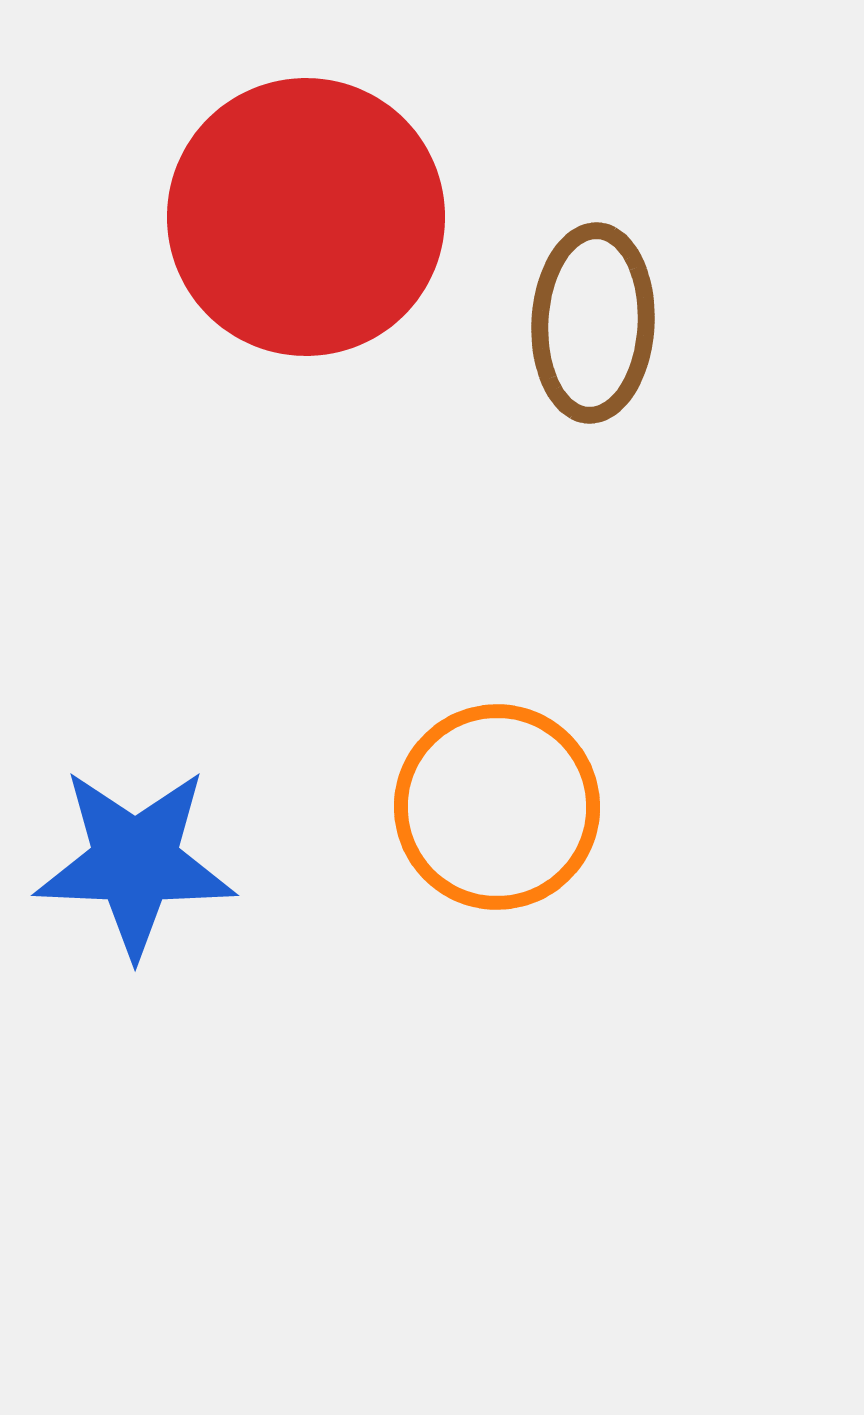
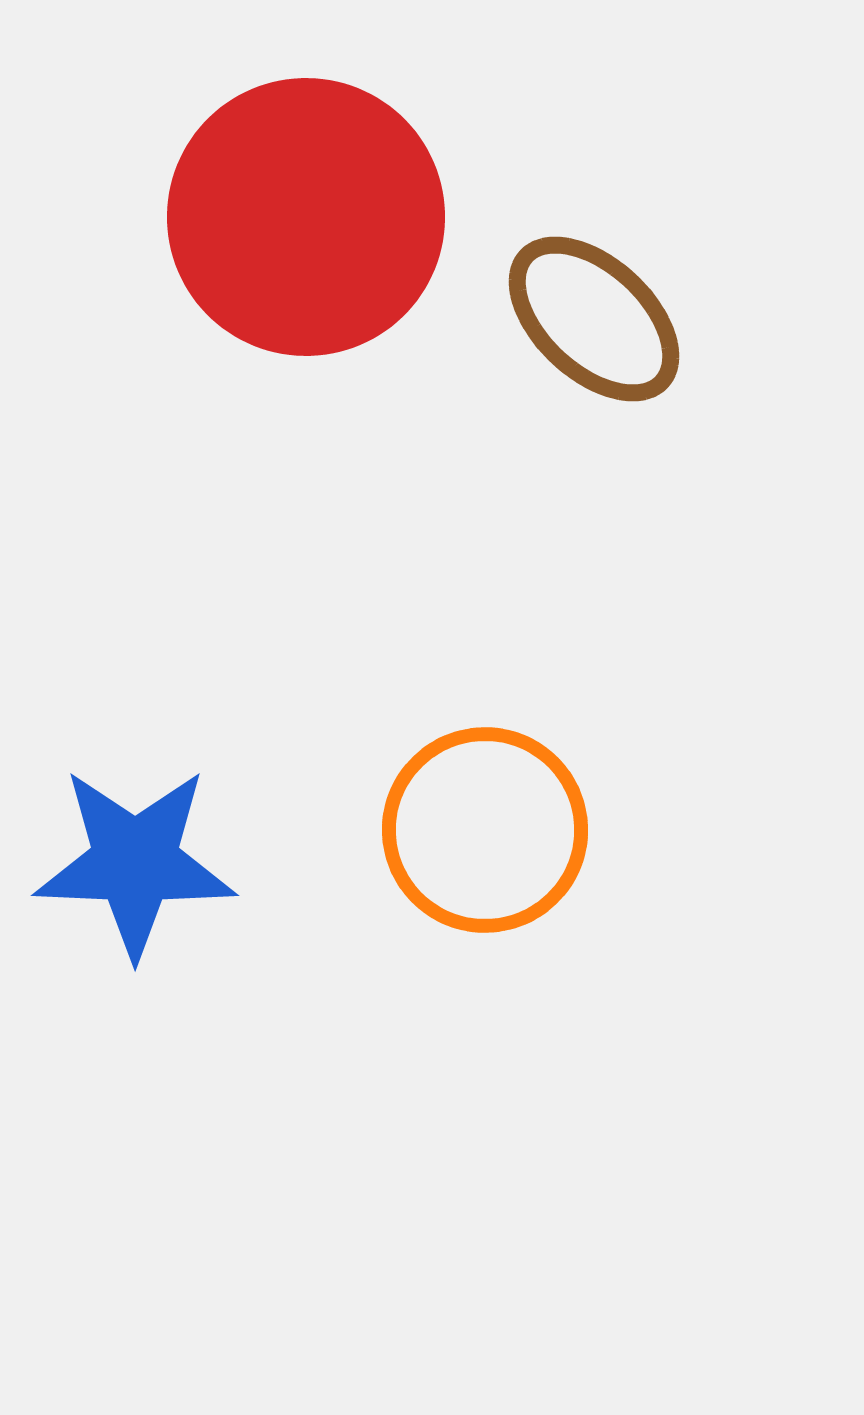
brown ellipse: moved 1 px right, 4 px up; rotated 50 degrees counterclockwise
orange circle: moved 12 px left, 23 px down
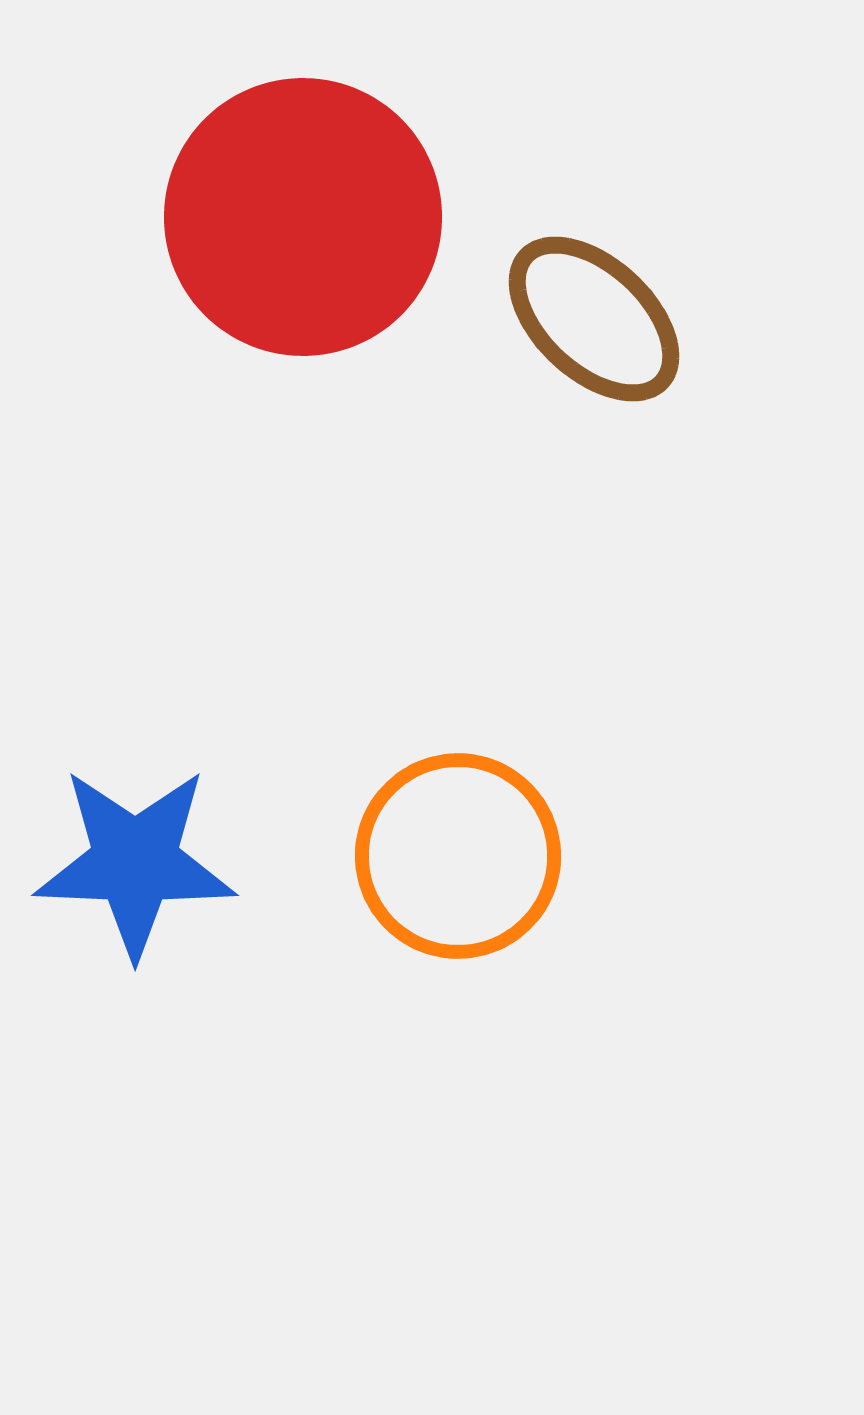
red circle: moved 3 px left
orange circle: moved 27 px left, 26 px down
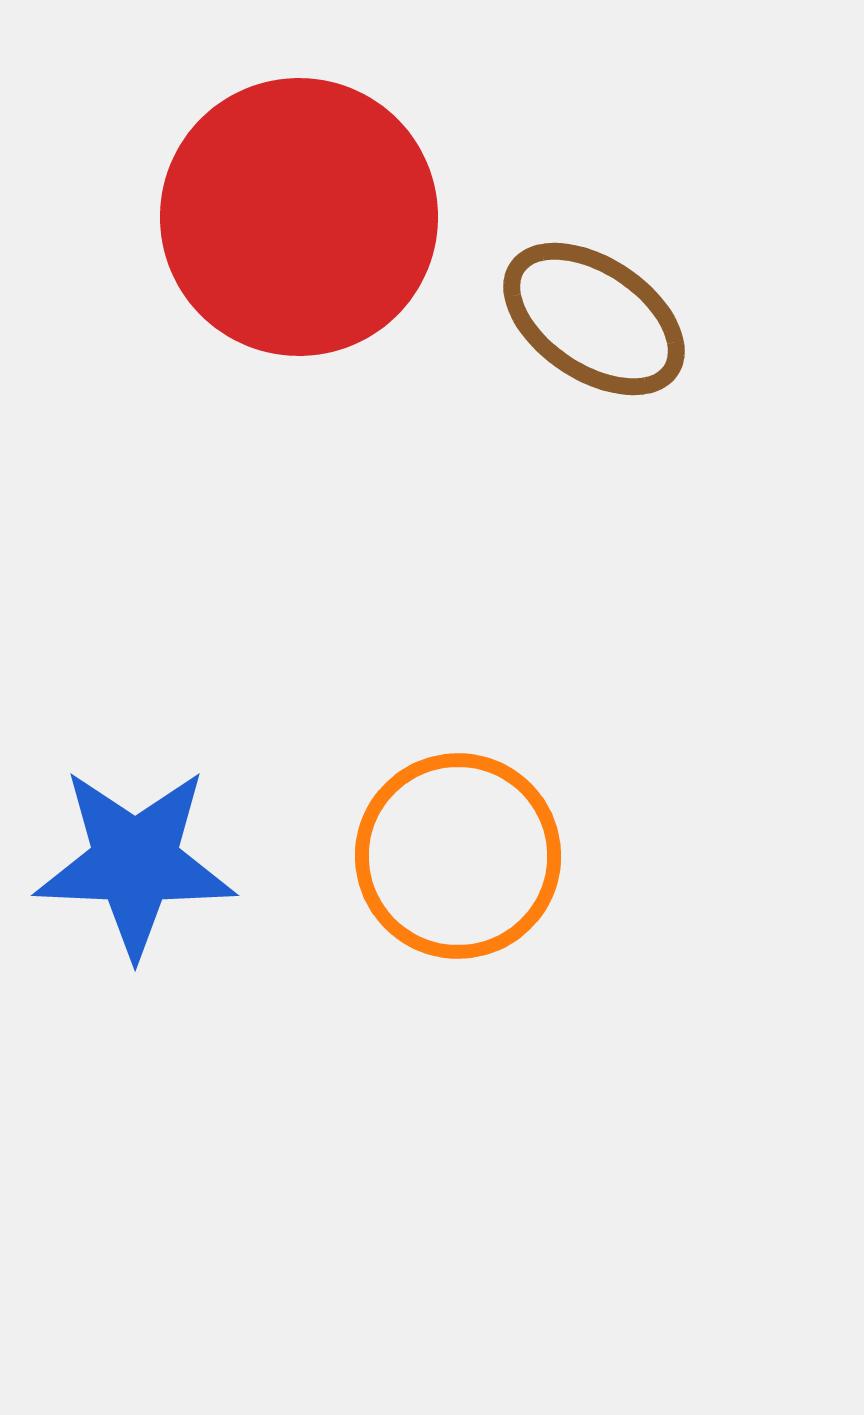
red circle: moved 4 px left
brown ellipse: rotated 9 degrees counterclockwise
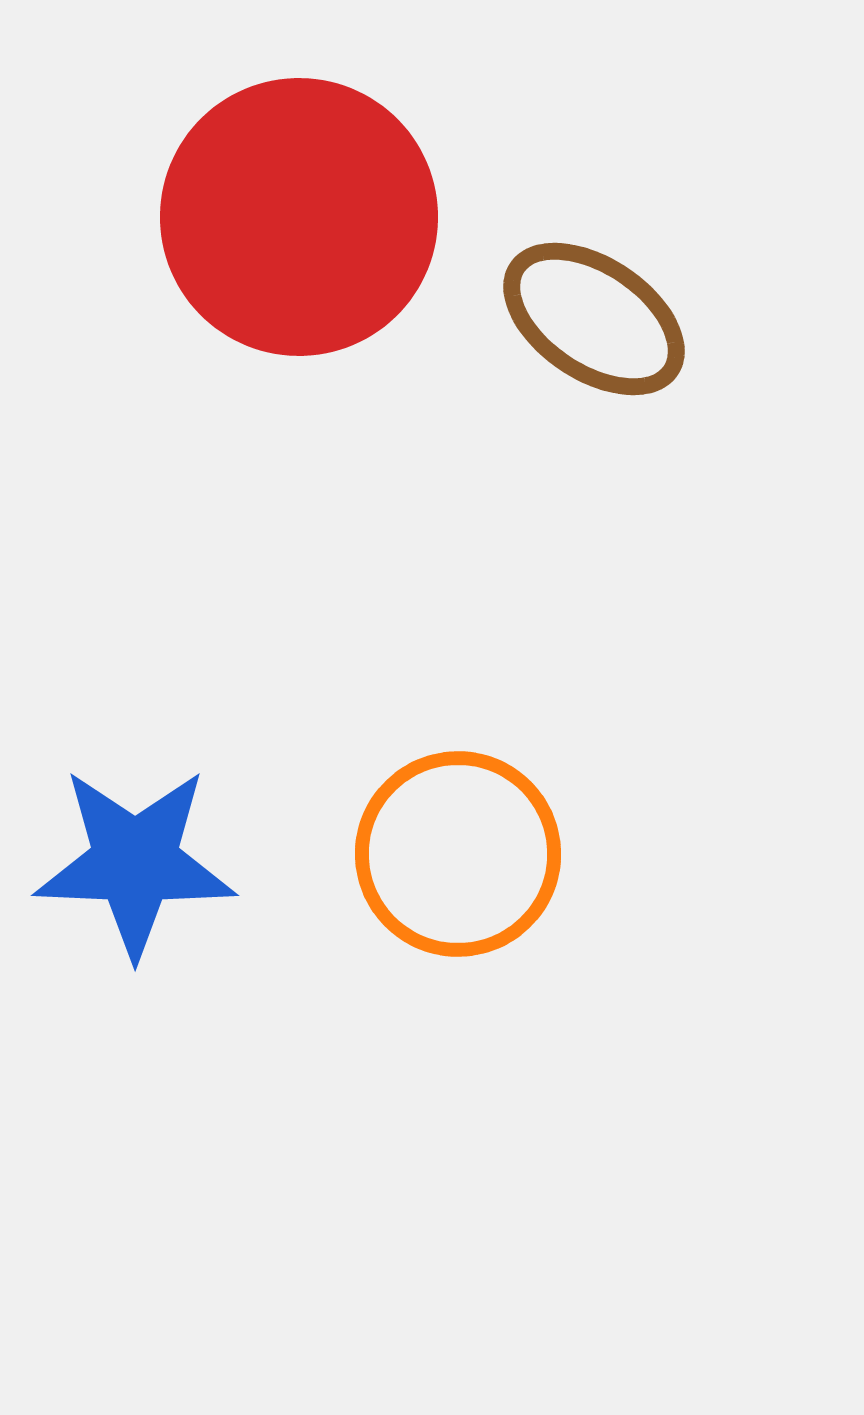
orange circle: moved 2 px up
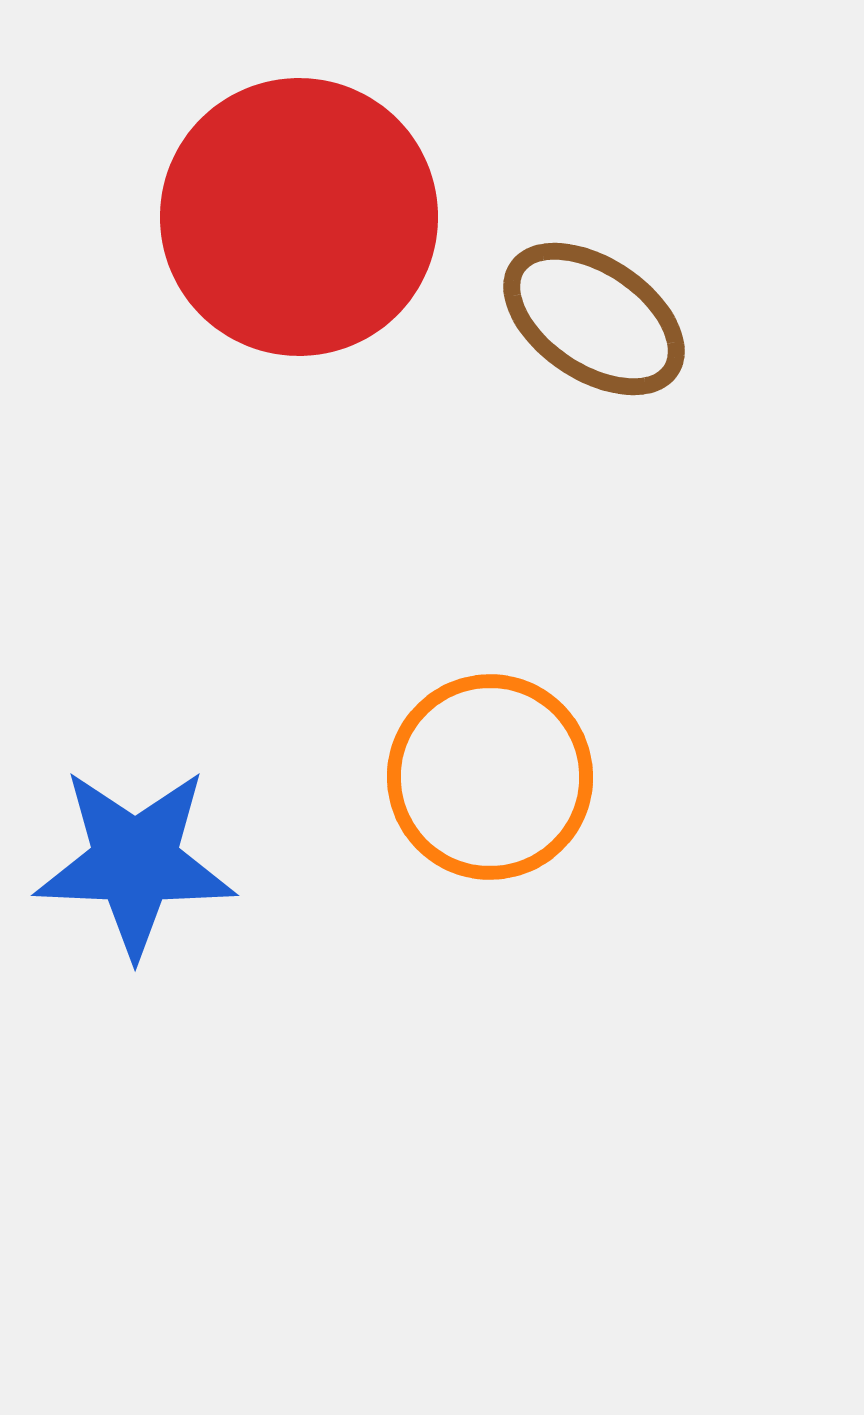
orange circle: moved 32 px right, 77 px up
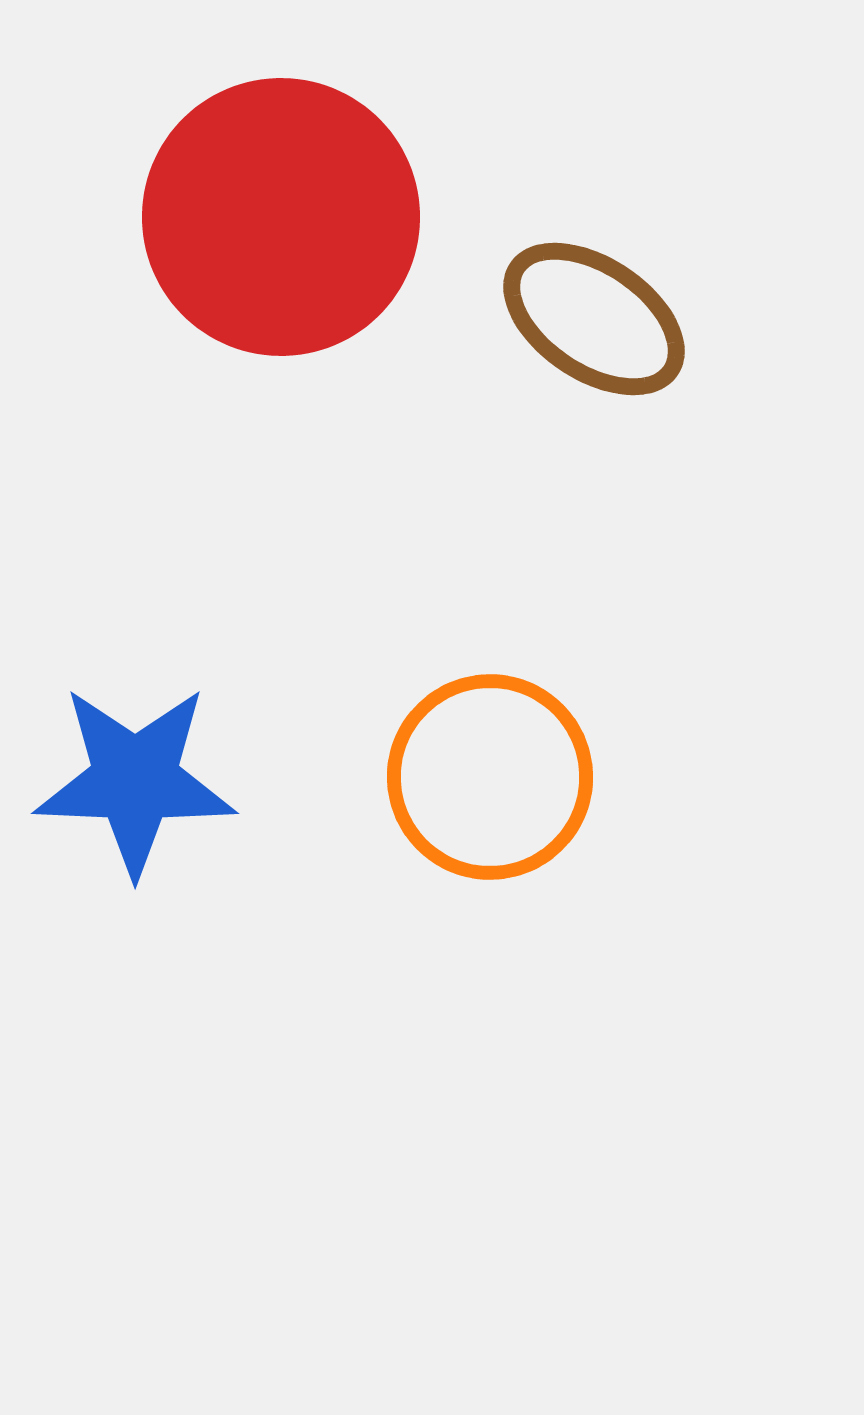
red circle: moved 18 px left
blue star: moved 82 px up
